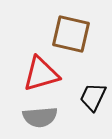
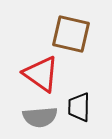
red triangle: rotated 51 degrees clockwise
black trapezoid: moved 14 px left, 10 px down; rotated 24 degrees counterclockwise
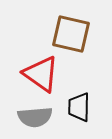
gray semicircle: moved 5 px left
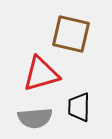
red triangle: rotated 51 degrees counterclockwise
gray semicircle: moved 1 px down
